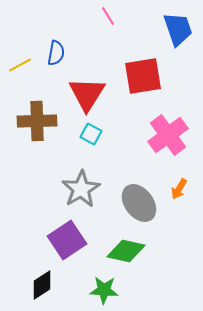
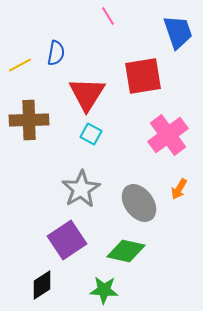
blue trapezoid: moved 3 px down
brown cross: moved 8 px left, 1 px up
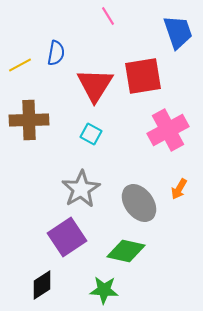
red triangle: moved 8 px right, 9 px up
pink cross: moved 5 px up; rotated 9 degrees clockwise
purple square: moved 3 px up
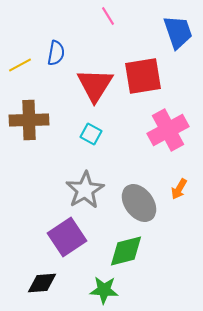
gray star: moved 4 px right, 1 px down
green diamond: rotated 27 degrees counterclockwise
black diamond: moved 2 px up; rotated 28 degrees clockwise
